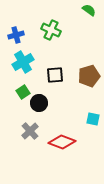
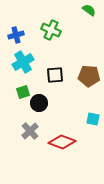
brown pentagon: rotated 20 degrees clockwise
green square: rotated 16 degrees clockwise
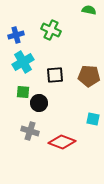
green semicircle: rotated 24 degrees counterclockwise
green square: rotated 24 degrees clockwise
gray cross: rotated 30 degrees counterclockwise
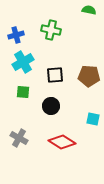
green cross: rotated 12 degrees counterclockwise
black circle: moved 12 px right, 3 px down
gray cross: moved 11 px left, 7 px down; rotated 12 degrees clockwise
red diamond: rotated 12 degrees clockwise
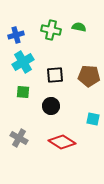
green semicircle: moved 10 px left, 17 px down
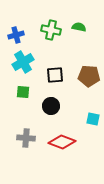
gray cross: moved 7 px right; rotated 24 degrees counterclockwise
red diamond: rotated 12 degrees counterclockwise
